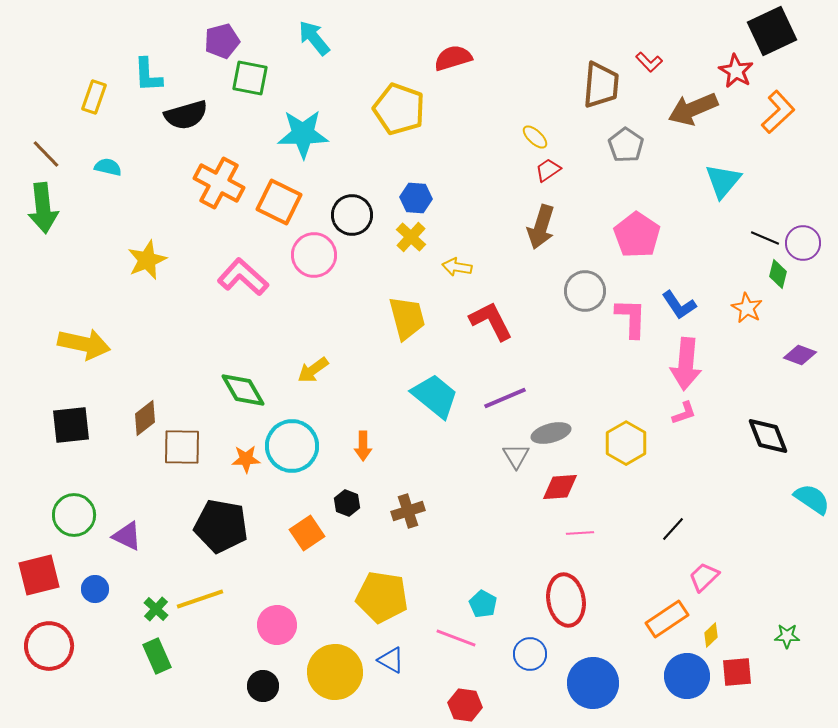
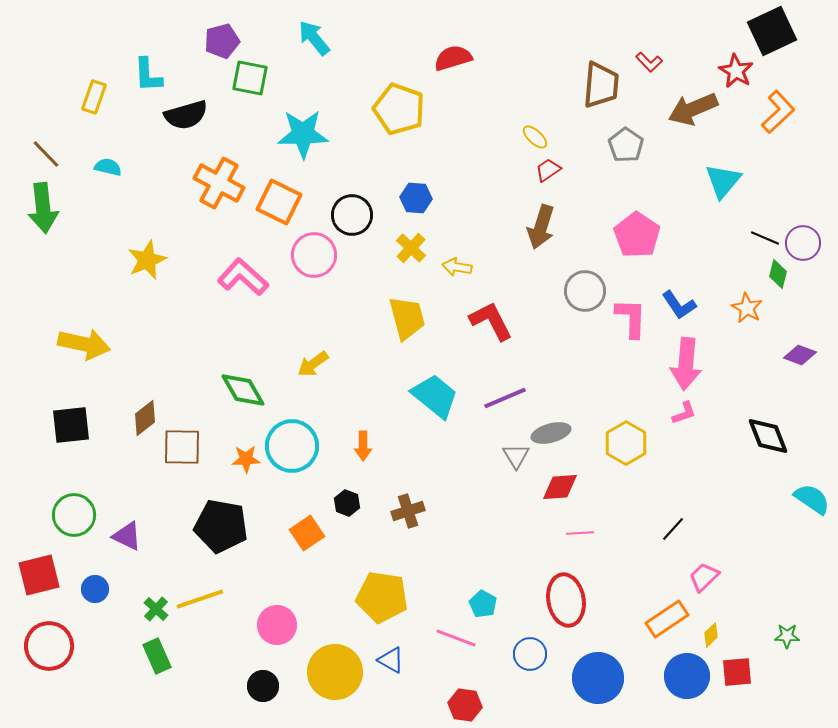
yellow cross at (411, 237): moved 11 px down
yellow arrow at (313, 370): moved 6 px up
blue circle at (593, 683): moved 5 px right, 5 px up
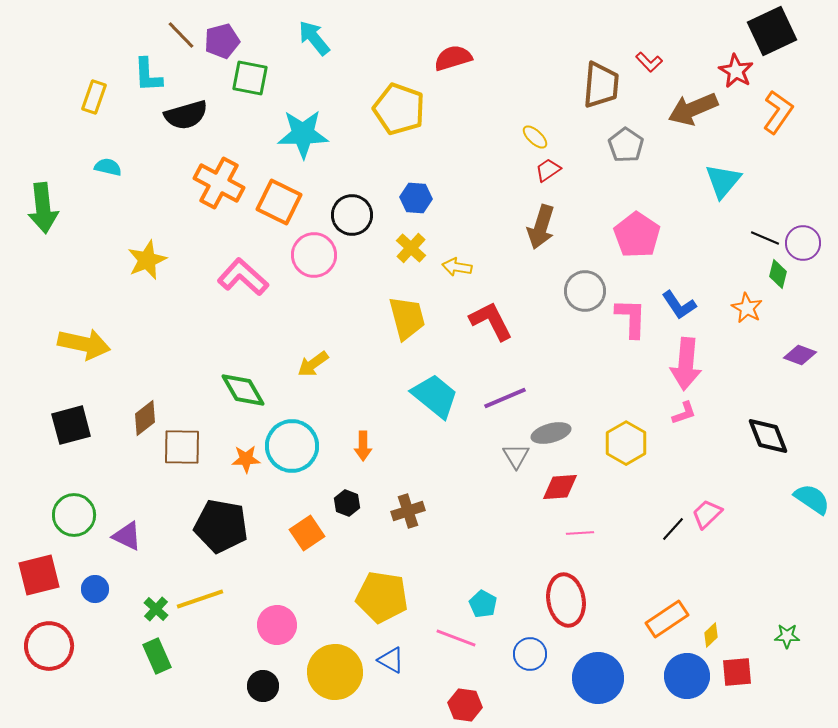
orange L-shape at (778, 112): rotated 12 degrees counterclockwise
brown line at (46, 154): moved 135 px right, 119 px up
black square at (71, 425): rotated 9 degrees counterclockwise
pink trapezoid at (704, 577): moved 3 px right, 63 px up
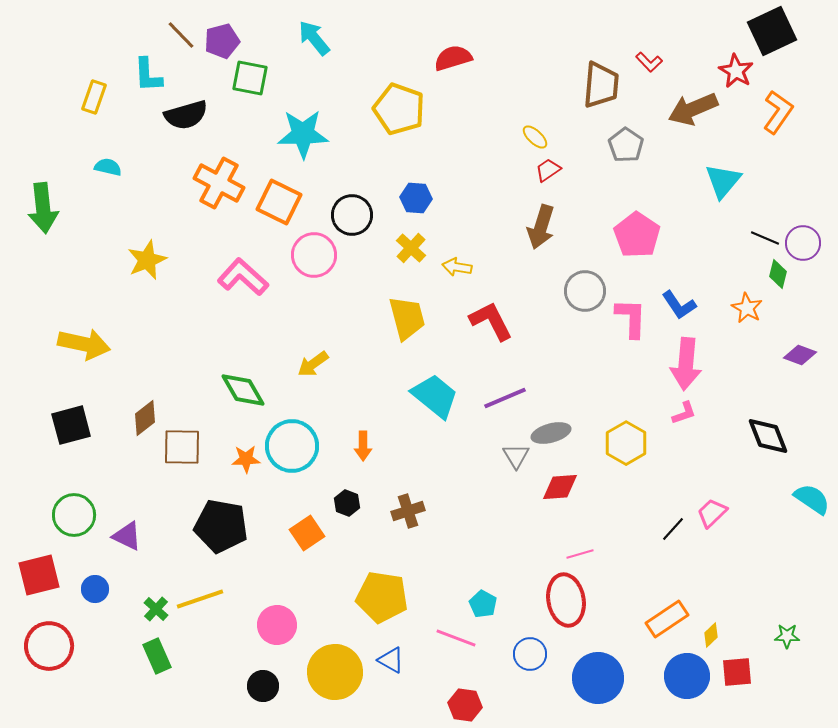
pink trapezoid at (707, 514): moved 5 px right, 1 px up
pink line at (580, 533): moved 21 px down; rotated 12 degrees counterclockwise
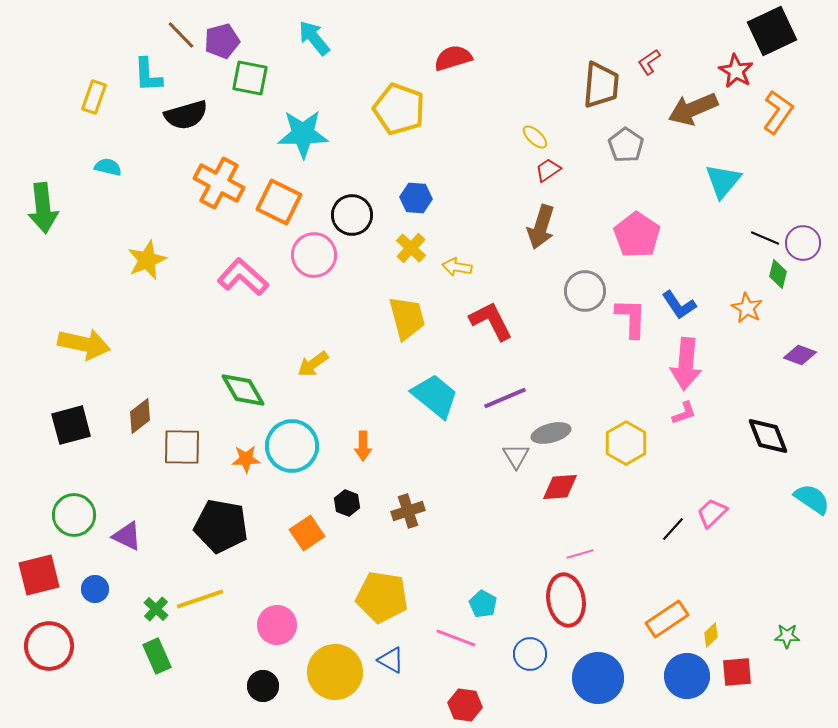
red L-shape at (649, 62): rotated 100 degrees clockwise
brown diamond at (145, 418): moved 5 px left, 2 px up
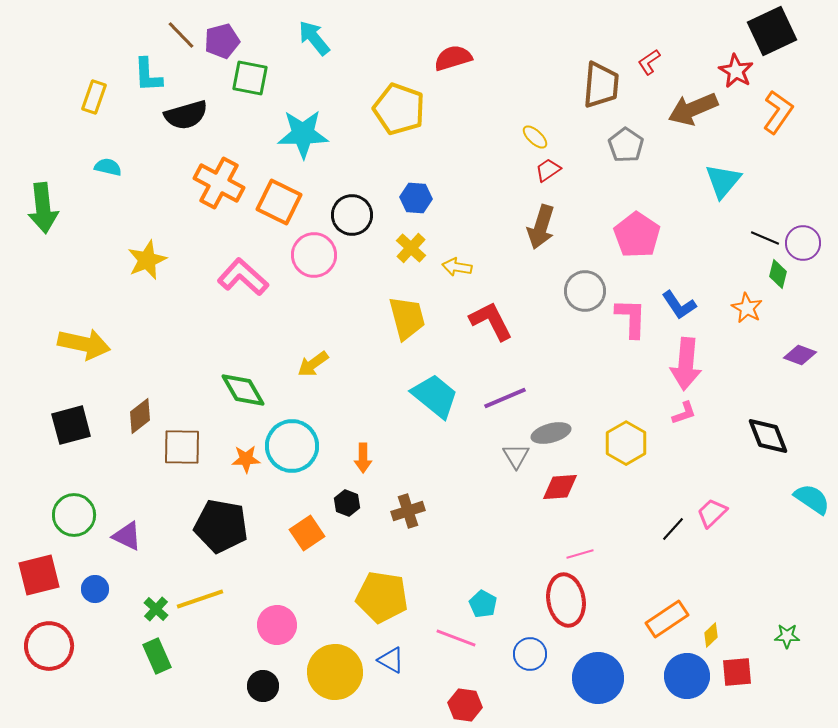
orange arrow at (363, 446): moved 12 px down
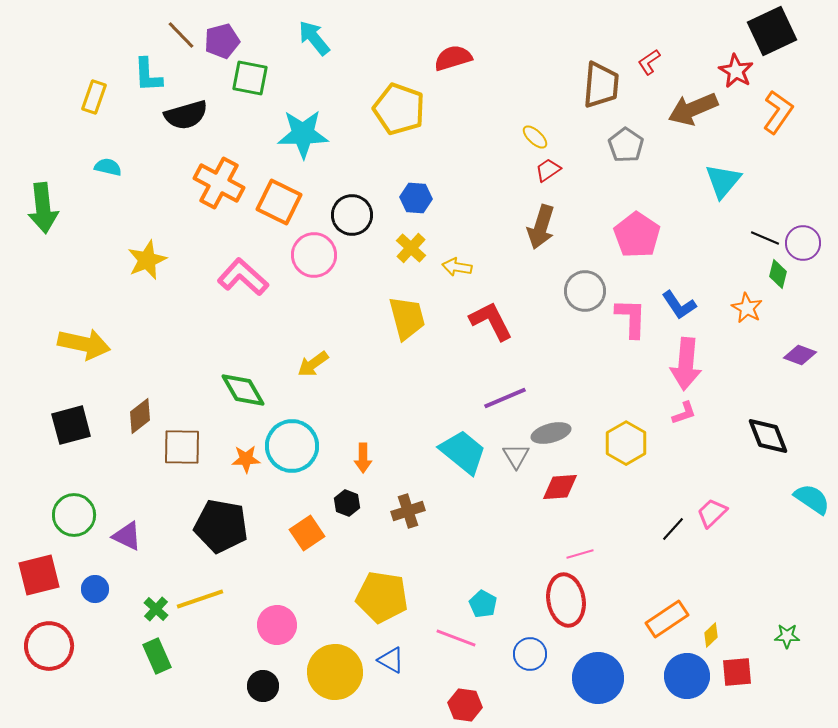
cyan trapezoid at (435, 396): moved 28 px right, 56 px down
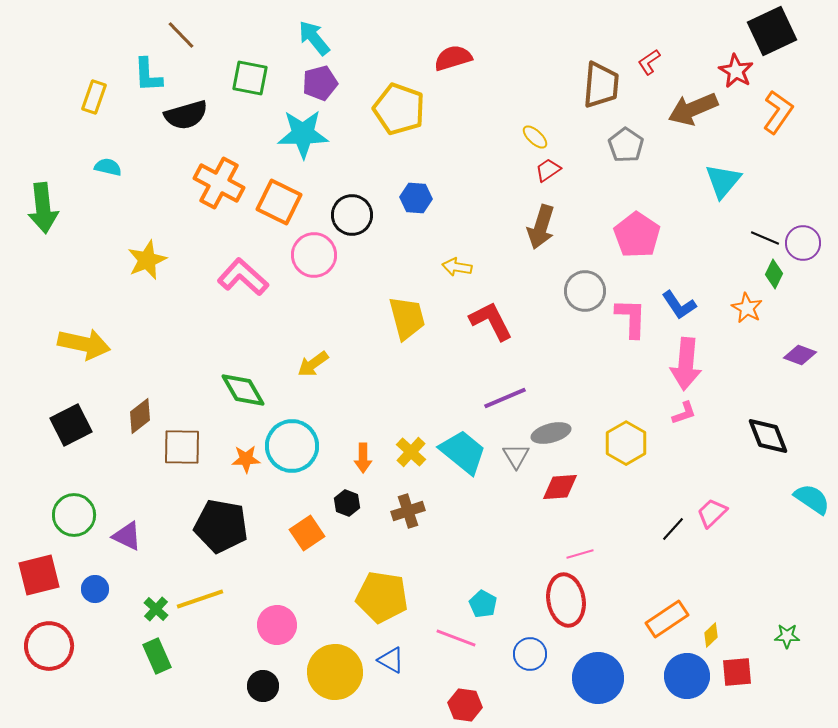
purple pentagon at (222, 41): moved 98 px right, 42 px down
yellow cross at (411, 248): moved 204 px down
green diamond at (778, 274): moved 4 px left; rotated 12 degrees clockwise
black square at (71, 425): rotated 12 degrees counterclockwise
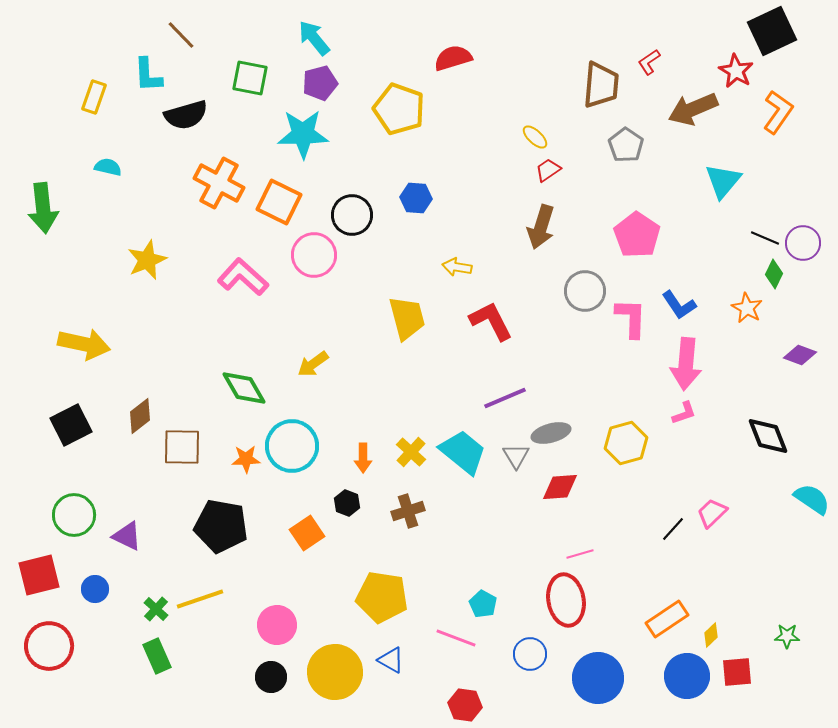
green diamond at (243, 390): moved 1 px right, 2 px up
yellow hexagon at (626, 443): rotated 15 degrees clockwise
black circle at (263, 686): moved 8 px right, 9 px up
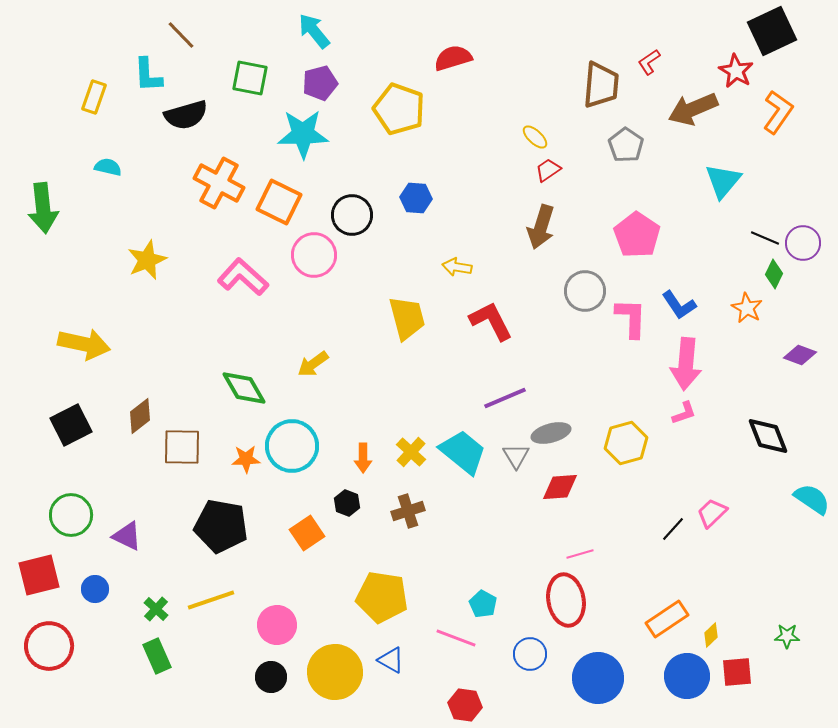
cyan arrow at (314, 38): moved 7 px up
green circle at (74, 515): moved 3 px left
yellow line at (200, 599): moved 11 px right, 1 px down
